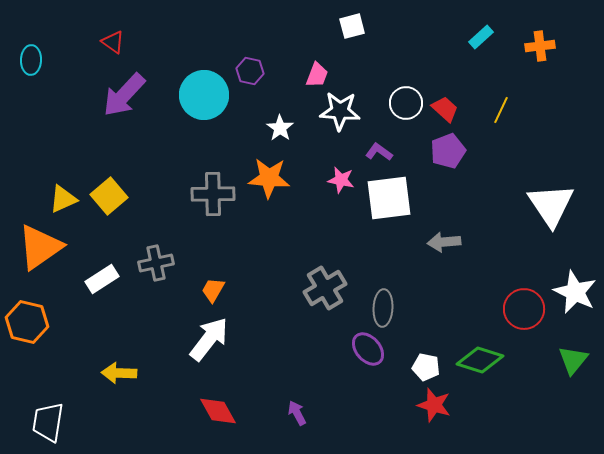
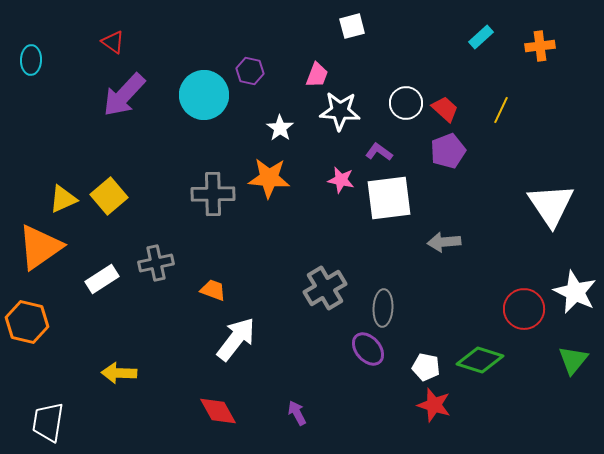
orange trapezoid at (213, 290): rotated 80 degrees clockwise
white arrow at (209, 339): moved 27 px right
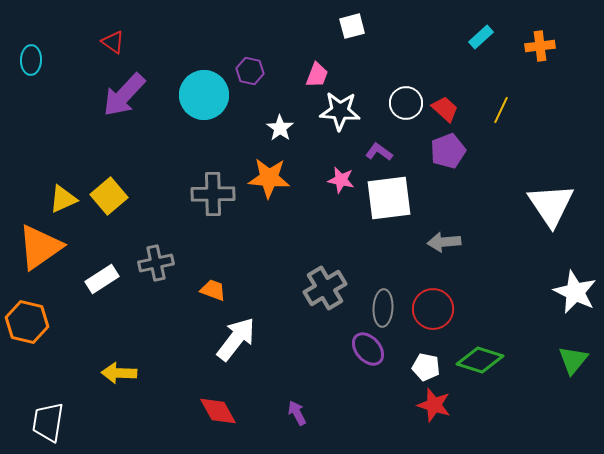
red circle at (524, 309): moved 91 px left
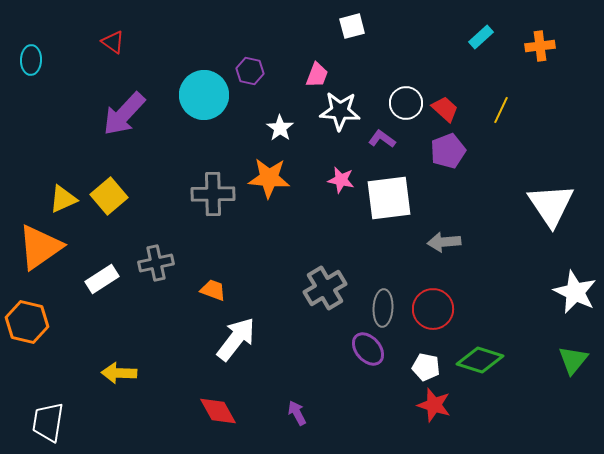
purple arrow at (124, 95): moved 19 px down
purple L-shape at (379, 152): moved 3 px right, 13 px up
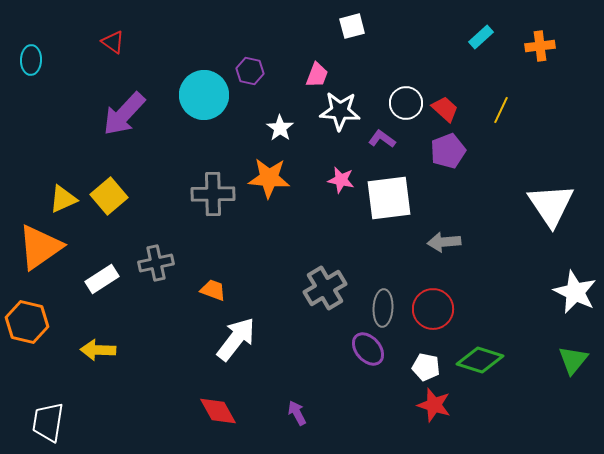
yellow arrow at (119, 373): moved 21 px left, 23 px up
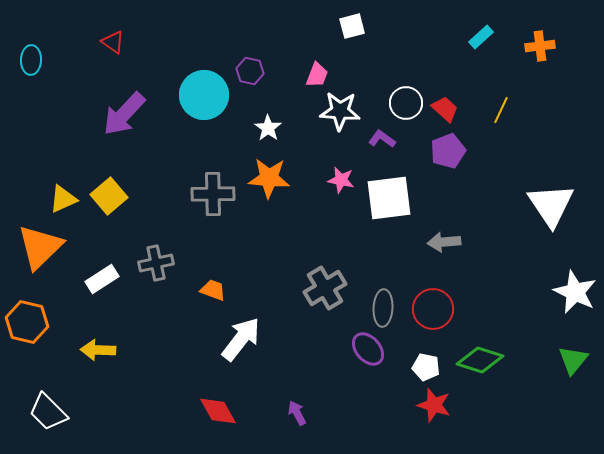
white star at (280, 128): moved 12 px left
orange triangle at (40, 247): rotated 9 degrees counterclockwise
white arrow at (236, 339): moved 5 px right
white trapezoid at (48, 422): moved 10 px up; rotated 54 degrees counterclockwise
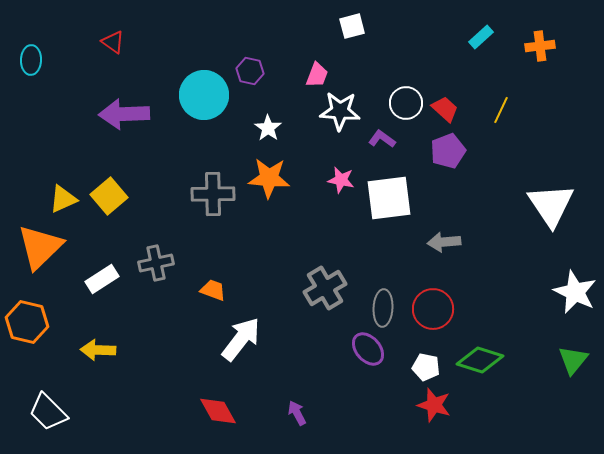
purple arrow at (124, 114): rotated 45 degrees clockwise
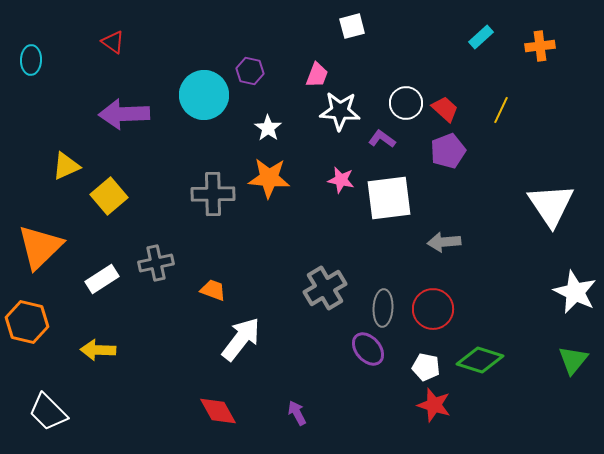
yellow triangle at (63, 199): moved 3 px right, 33 px up
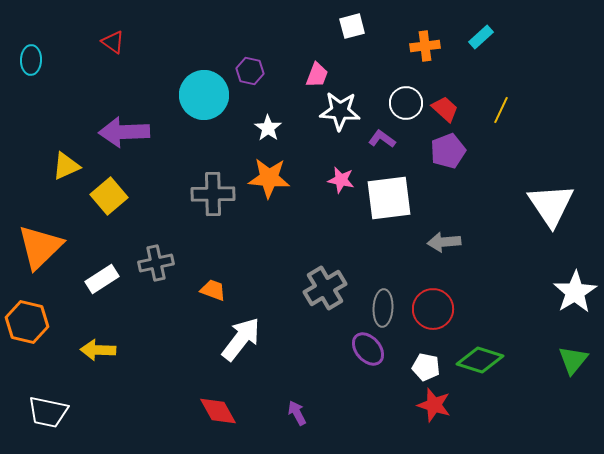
orange cross at (540, 46): moved 115 px left
purple arrow at (124, 114): moved 18 px down
white star at (575, 292): rotated 15 degrees clockwise
white trapezoid at (48, 412): rotated 33 degrees counterclockwise
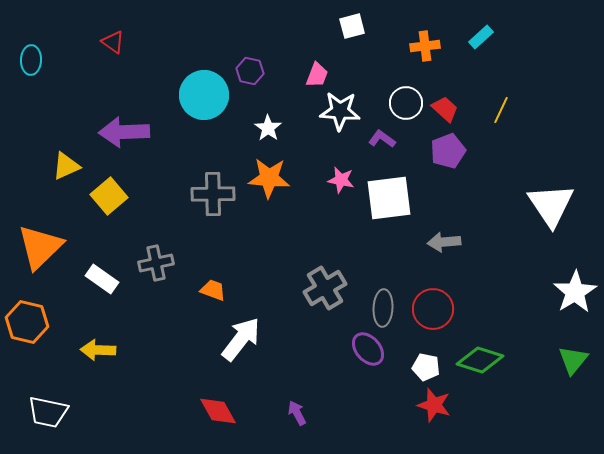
white rectangle at (102, 279): rotated 68 degrees clockwise
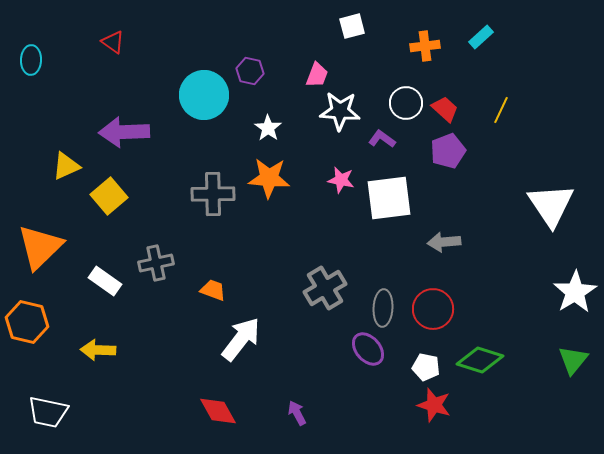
white rectangle at (102, 279): moved 3 px right, 2 px down
